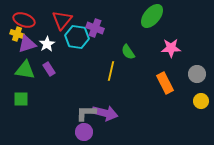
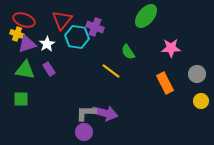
green ellipse: moved 6 px left
purple cross: moved 1 px up
yellow line: rotated 66 degrees counterclockwise
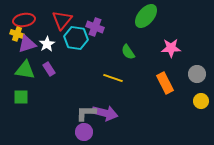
red ellipse: rotated 30 degrees counterclockwise
cyan hexagon: moved 1 px left, 1 px down
yellow line: moved 2 px right, 7 px down; rotated 18 degrees counterclockwise
green square: moved 2 px up
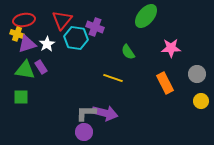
purple rectangle: moved 8 px left, 2 px up
